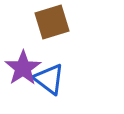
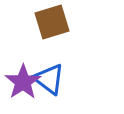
purple star: moved 14 px down
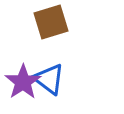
brown square: moved 1 px left
